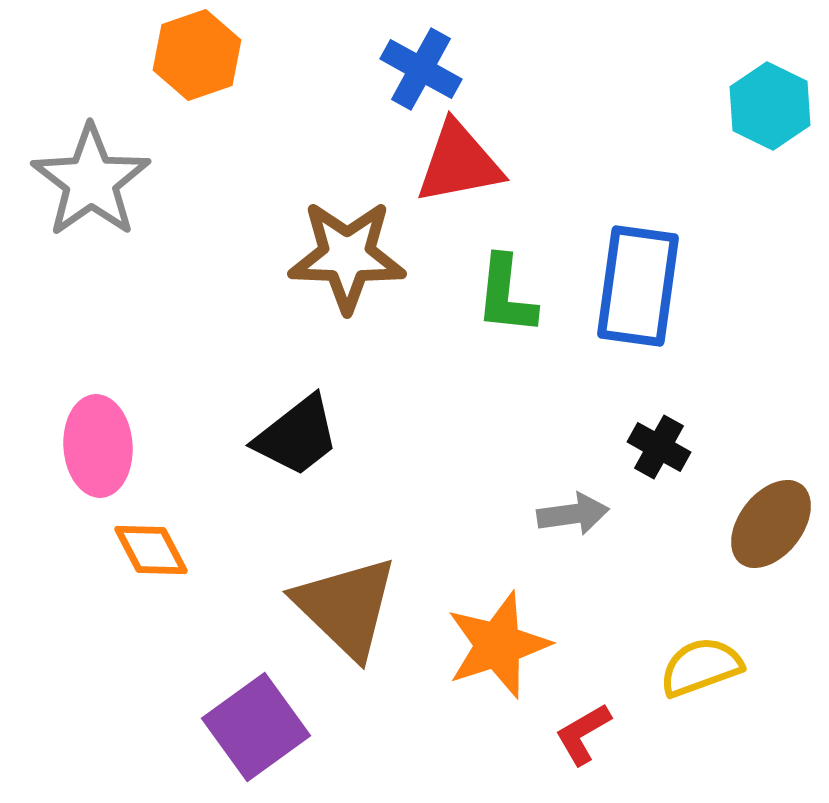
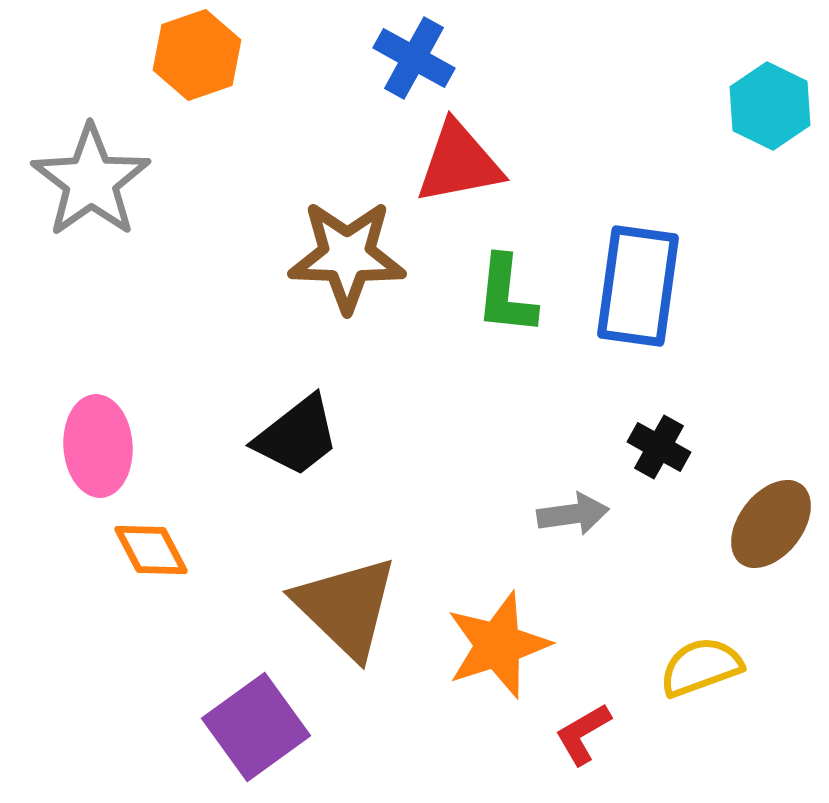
blue cross: moved 7 px left, 11 px up
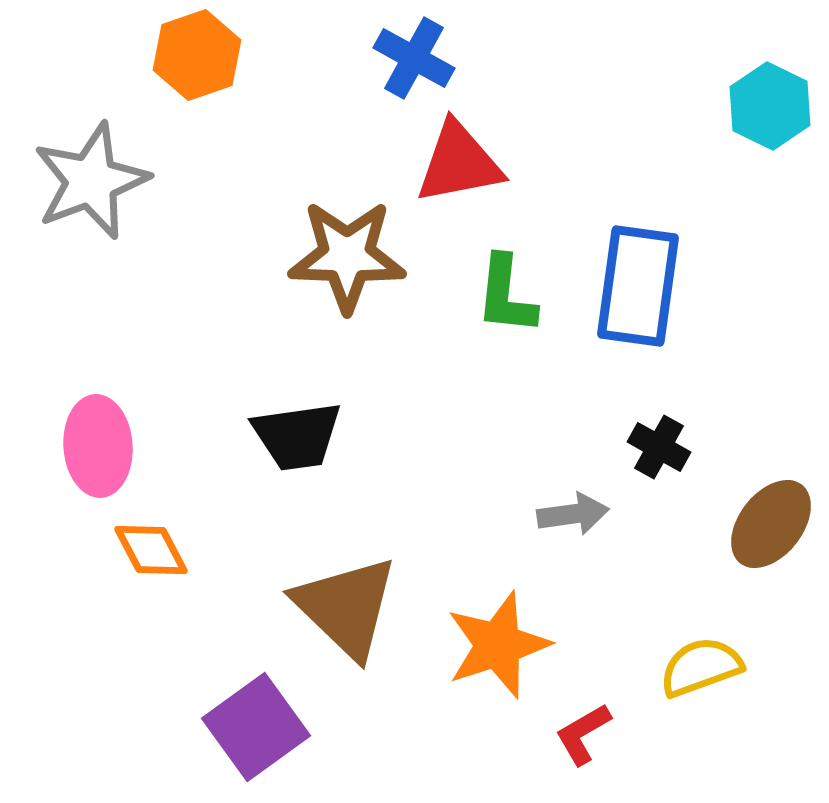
gray star: rotated 14 degrees clockwise
black trapezoid: rotated 30 degrees clockwise
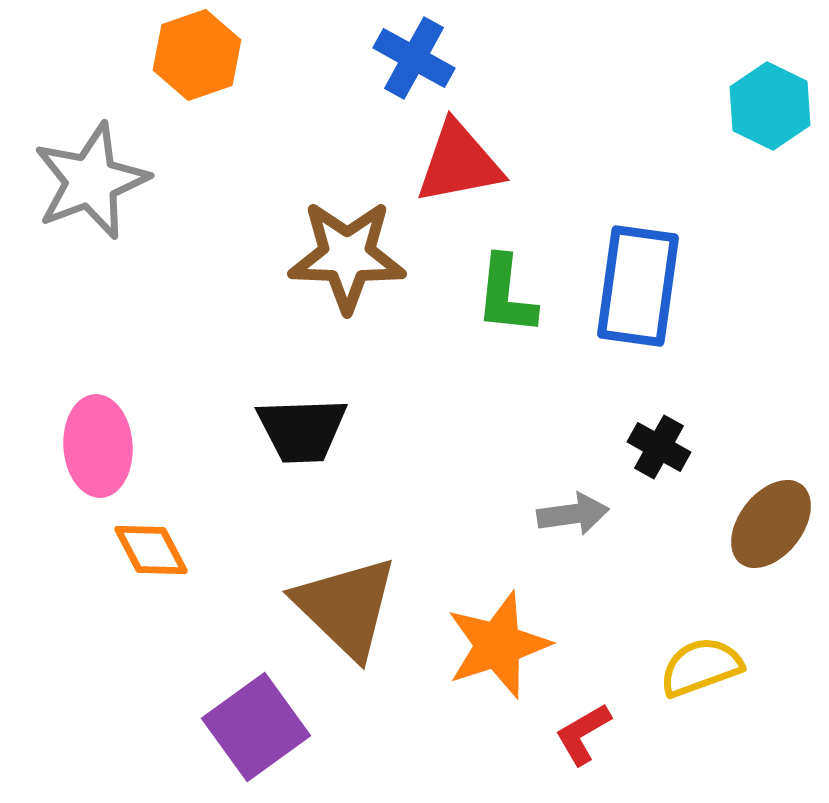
black trapezoid: moved 5 px right, 6 px up; rotated 6 degrees clockwise
